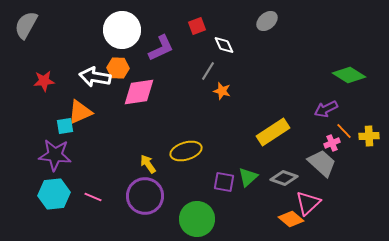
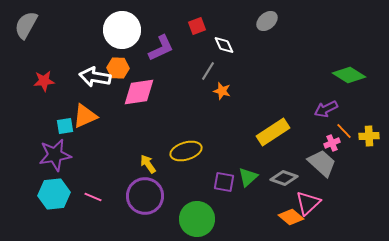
orange triangle: moved 5 px right, 4 px down
purple star: rotated 16 degrees counterclockwise
orange diamond: moved 2 px up
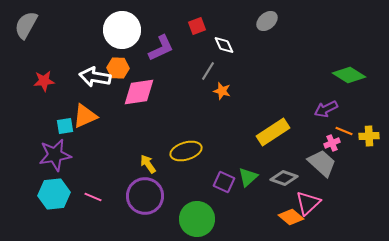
orange line: rotated 24 degrees counterclockwise
purple square: rotated 15 degrees clockwise
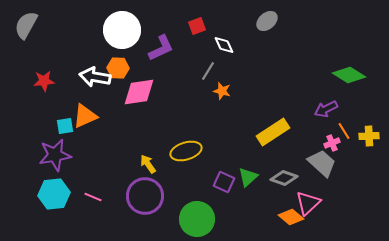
orange line: rotated 36 degrees clockwise
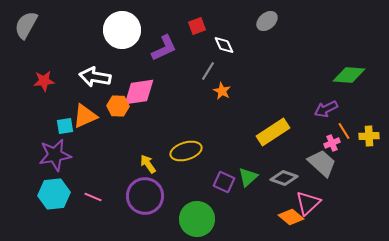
purple L-shape: moved 3 px right
orange hexagon: moved 38 px down
green diamond: rotated 28 degrees counterclockwise
orange star: rotated 12 degrees clockwise
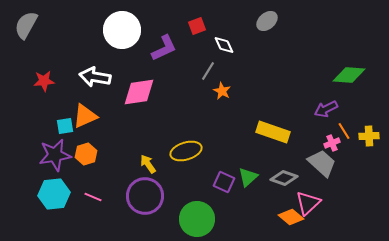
orange hexagon: moved 32 px left, 48 px down; rotated 20 degrees counterclockwise
yellow rectangle: rotated 52 degrees clockwise
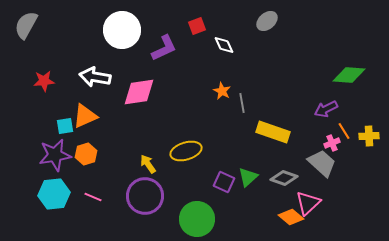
gray line: moved 34 px right, 32 px down; rotated 42 degrees counterclockwise
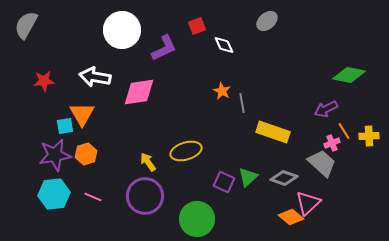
green diamond: rotated 8 degrees clockwise
orange triangle: moved 3 px left, 2 px up; rotated 36 degrees counterclockwise
yellow arrow: moved 2 px up
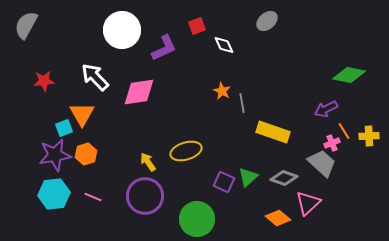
white arrow: rotated 36 degrees clockwise
cyan square: moved 1 px left, 2 px down; rotated 12 degrees counterclockwise
orange diamond: moved 13 px left, 1 px down
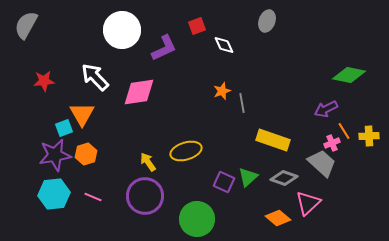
gray ellipse: rotated 30 degrees counterclockwise
orange star: rotated 24 degrees clockwise
yellow rectangle: moved 8 px down
